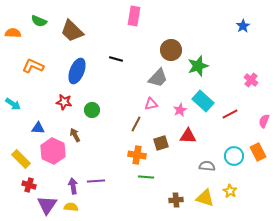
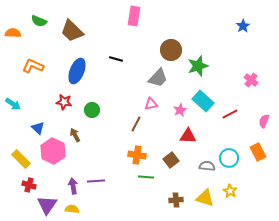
blue triangle: rotated 40 degrees clockwise
brown square: moved 10 px right, 17 px down; rotated 21 degrees counterclockwise
cyan circle: moved 5 px left, 2 px down
yellow semicircle: moved 1 px right, 2 px down
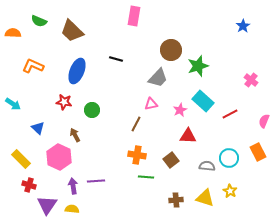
pink hexagon: moved 6 px right, 6 px down
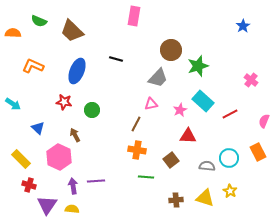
orange cross: moved 5 px up
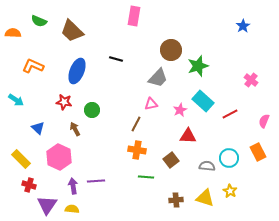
cyan arrow: moved 3 px right, 4 px up
brown arrow: moved 6 px up
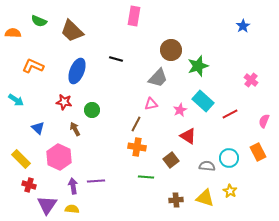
red triangle: rotated 30 degrees clockwise
orange cross: moved 3 px up
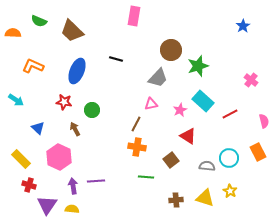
pink semicircle: rotated 144 degrees clockwise
